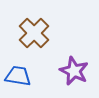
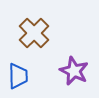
blue trapezoid: rotated 80 degrees clockwise
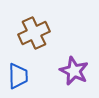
brown cross: rotated 20 degrees clockwise
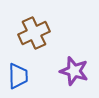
purple star: rotated 8 degrees counterclockwise
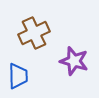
purple star: moved 10 px up
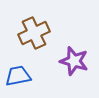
blue trapezoid: rotated 100 degrees counterclockwise
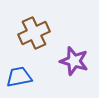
blue trapezoid: moved 1 px right, 1 px down
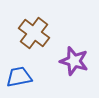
brown cross: rotated 28 degrees counterclockwise
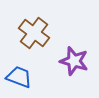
blue trapezoid: rotated 32 degrees clockwise
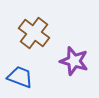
blue trapezoid: moved 1 px right
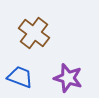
purple star: moved 6 px left, 17 px down
